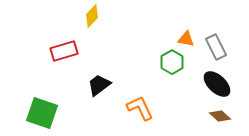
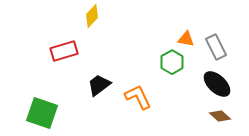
orange L-shape: moved 2 px left, 11 px up
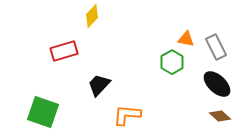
black trapezoid: rotated 10 degrees counterclockwise
orange L-shape: moved 11 px left, 18 px down; rotated 60 degrees counterclockwise
green square: moved 1 px right, 1 px up
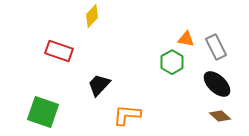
red rectangle: moved 5 px left; rotated 36 degrees clockwise
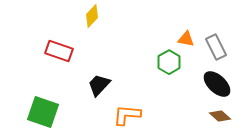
green hexagon: moved 3 px left
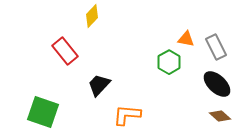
red rectangle: moved 6 px right; rotated 32 degrees clockwise
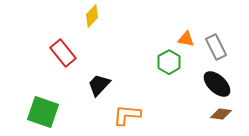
red rectangle: moved 2 px left, 2 px down
brown diamond: moved 1 px right, 2 px up; rotated 35 degrees counterclockwise
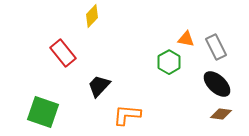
black trapezoid: moved 1 px down
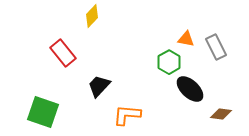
black ellipse: moved 27 px left, 5 px down
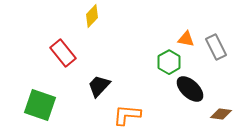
green square: moved 3 px left, 7 px up
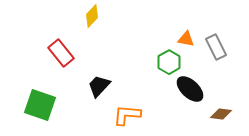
red rectangle: moved 2 px left
